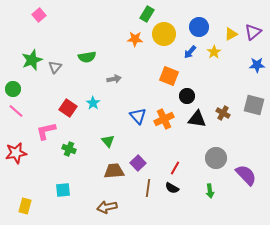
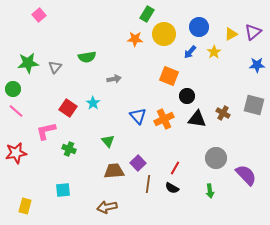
green star: moved 4 px left, 3 px down; rotated 15 degrees clockwise
brown line: moved 4 px up
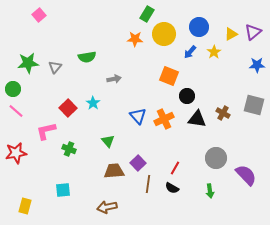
red square: rotated 12 degrees clockwise
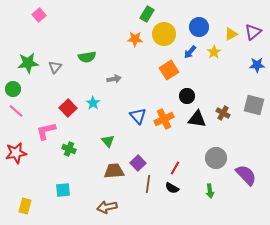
orange square: moved 6 px up; rotated 36 degrees clockwise
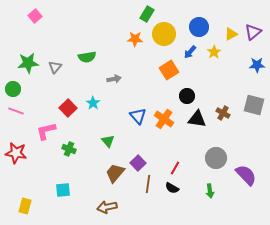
pink square: moved 4 px left, 1 px down
pink line: rotated 21 degrees counterclockwise
orange cross: rotated 30 degrees counterclockwise
red star: rotated 20 degrees clockwise
brown trapezoid: moved 1 px right, 2 px down; rotated 45 degrees counterclockwise
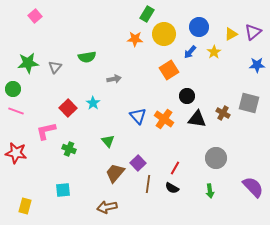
gray square: moved 5 px left, 2 px up
purple semicircle: moved 7 px right, 12 px down
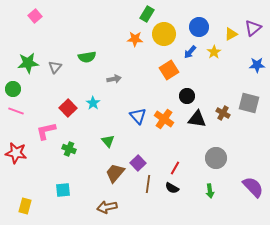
purple triangle: moved 4 px up
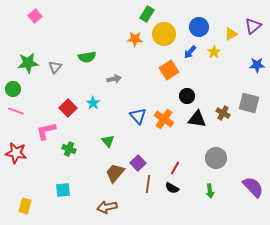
purple triangle: moved 2 px up
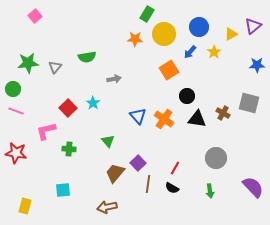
green cross: rotated 16 degrees counterclockwise
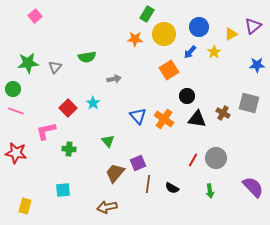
purple square: rotated 21 degrees clockwise
red line: moved 18 px right, 8 px up
